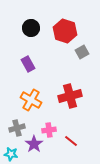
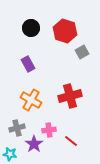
cyan star: moved 1 px left
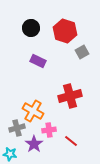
purple rectangle: moved 10 px right, 3 px up; rotated 35 degrees counterclockwise
orange cross: moved 2 px right, 11 px down
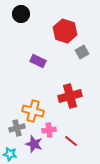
black circle: moved 10 px left, 14 px up
orange cross: rotated 15 degrees counterclockwise
purple star: rotated 18 degrees counterclockwise
